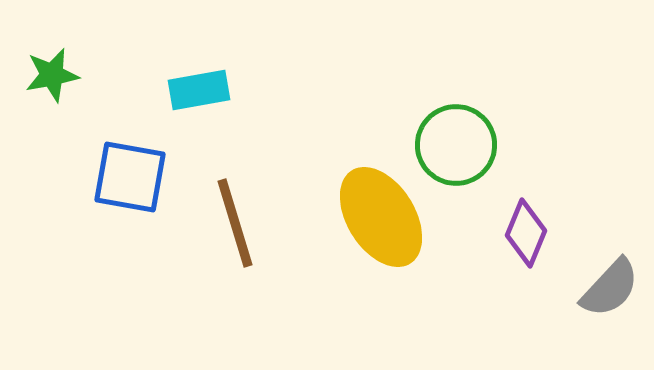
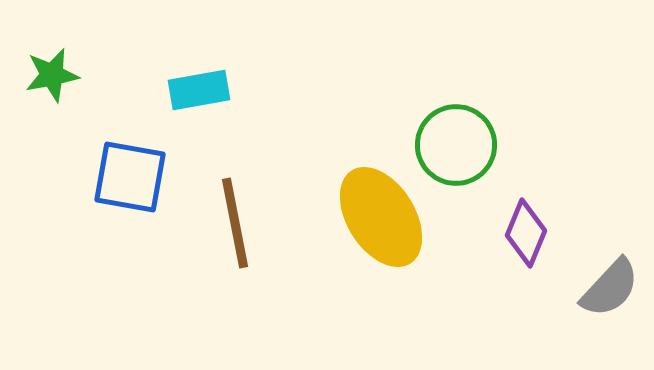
brown line: rotated 6 degrees clockwise
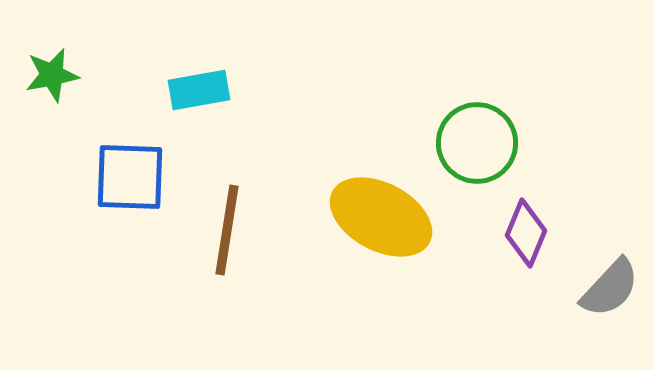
green circle: moved 21 px right, 2 px up
blue square: rotated 8 degrees counterclockwise
yellow ellipse: rotated 30 degrees counterclockwise
brown line: moved 8 px left, 7 px down; rotated 20 degrees clockwise
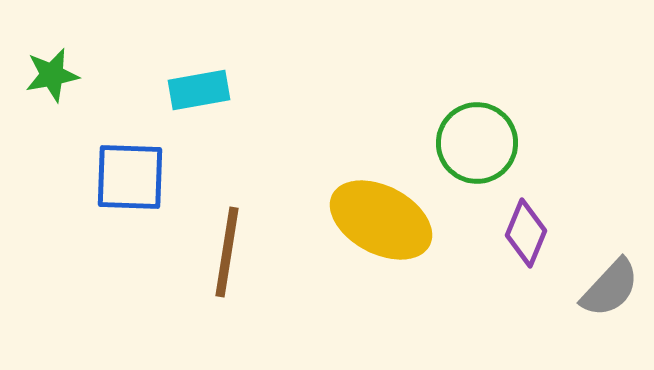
yellow ellipse: moved 3 px down
brown line: moved 22 px down
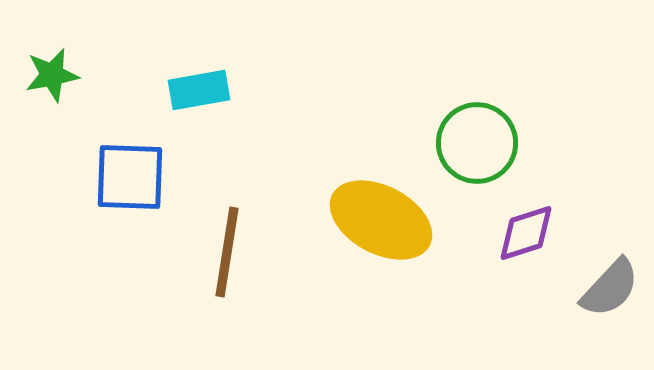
purple diamond: rotated 50 degrees clockwise
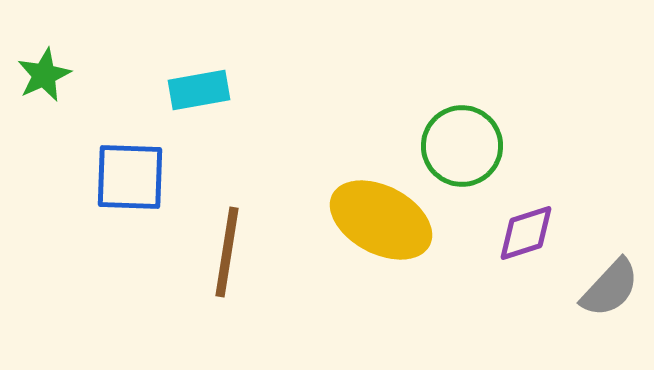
green star: moved 8 px left; rotated 14 degrees counterclockwise
green circle: moved 15 px left, 3 px down
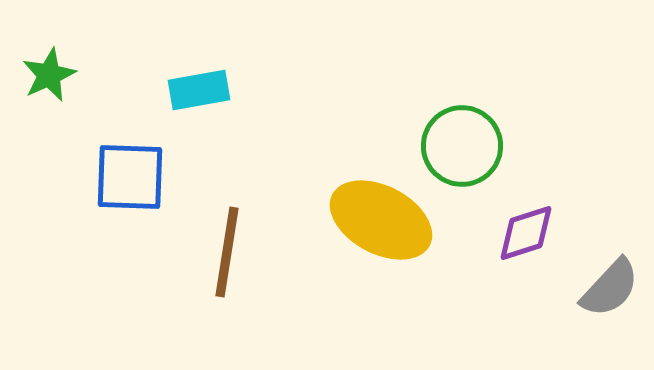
green star: moved 5 px right
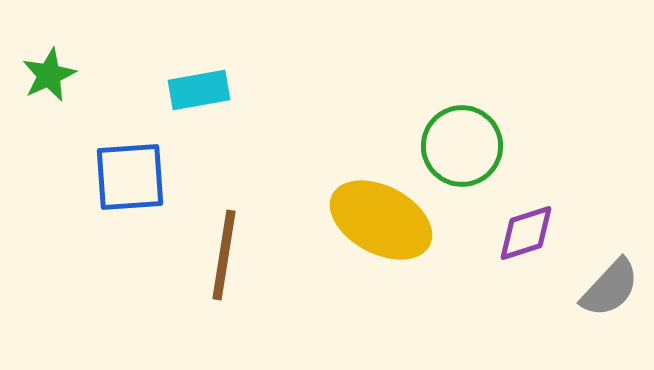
blue square: rotated 6 degrees counterclockwise
brown line: moved 3 px left, 3 px down
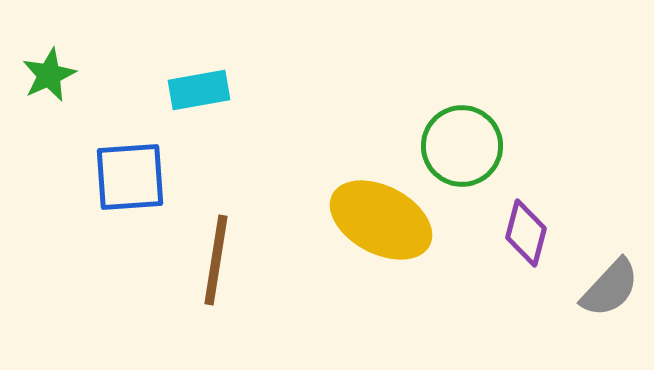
purple diamond: rotated 58 degrees counterclockwise
brown line: moved 8 px left, 5 px down
